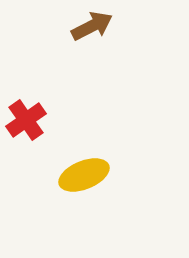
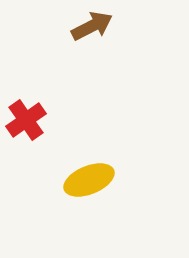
yellow ellipse: moved 5 px right, 5 px down
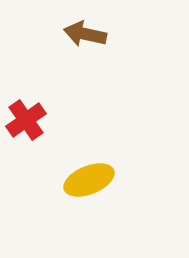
brown arrow: moved 7 px left, 8 px down; rotated 141 degrees counterclockwise
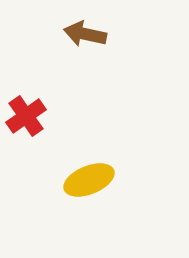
red cross: moved 4 px up
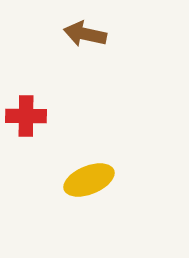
red cross: rotated 36 degrees clockwise
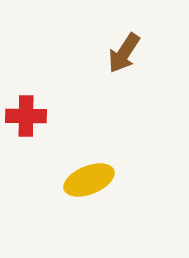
brown arrow: moved 39 px right, 19 px down; rotated 69 degrees counterclockwise
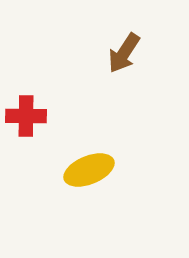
yellow ellipse: moved 10 px up
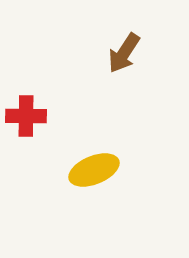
yellow ellipse: moved 5 px right
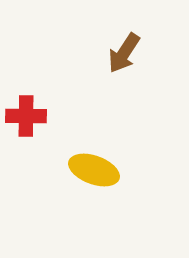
yellow ellipse: rotated 42 degrees clockwise
